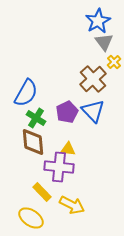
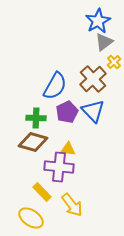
gray triangle: rotated 30 degrees clockwise
blue semicircle: moved 29 px right, 7 px up
green cross: rotated 30 degrees counterclockwise
brown diamond: rotated 68 degrees counterclockwise
yellow arrow: rotated 25 degrees clockwise
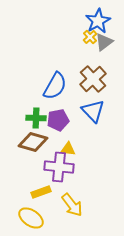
yellow cross: moved 24 px left, 25 px up
purple pentagon: moved 9 px left, 8 px down; rotated 15 degrees clockwise
yellow rectangle: moved 1 px left; rotated 66 degrees counterclockwise
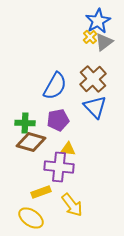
blue triangle: moved 2 px right, 4 px up
green cross: moved 11 px left, 5 px down
brown diamond: moved 2 px left
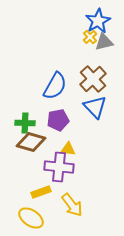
gray triangle: rotated 24 degrees clockwise
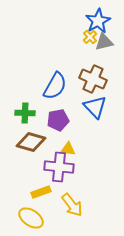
brown cross: rotated 24 degrees counterclockwise
green cross: moved 10 px up
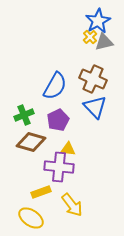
green cross: moved 1 px left, 2 px down; rotated 24 degrees counterclockwise
purple pentagon: rotated 15 degrees counterclockwise
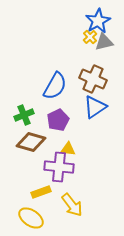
blue triangle: rotated 40 degrees clockwise
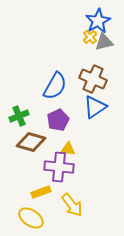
green cross: moved 5 px left, 1 px down
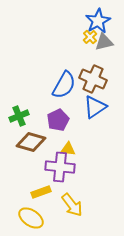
blue semicircle: moved 9 px right, 1 px up
purple cross: moved 1 px right
